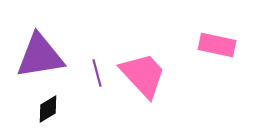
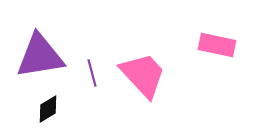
purple line: moved 5 px left
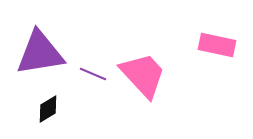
purple triangle: moved 3 px up
purple line: moved 1 px right, 1 px down; rotated 52 degrees counterclockwise
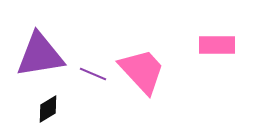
pink rectangle: rotated 12 degrees counterclockwise
purple triangle: moved 2 px down
pink trapezoid: moved 1 px left, 4 px up
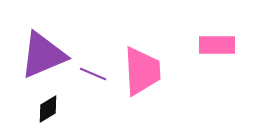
purple triangle: moved 3 px right; rotated 14 degrees counterclockwise
pink trapezoid: rotated 40 degrees clockwise
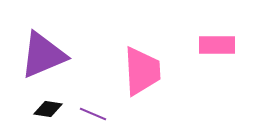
purple line: moved 40 px down
black diamond: rotated 40 degrees clockwise
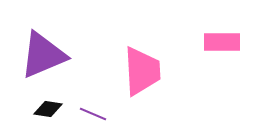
pink rectangle: moved 5 px right, 3 px up
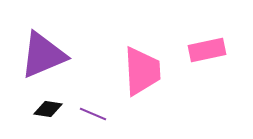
pink rectangle: moved 15 px left, 8 px down; rotated 12 degrees counterclockwise
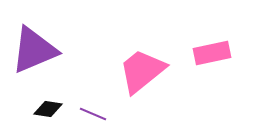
pink rectangle: moved 5 px right, 3 px down
purple triangle: moved 9 px left, 5 px up
pink trapezoid: rotated 126 degrees counterclockwise
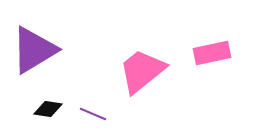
purple triangle: rotated 8 degrees counterclockwise
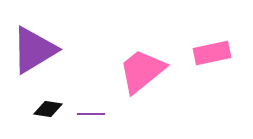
purple line: moved 2 px left; rotated 24 degrees counterclockwise
